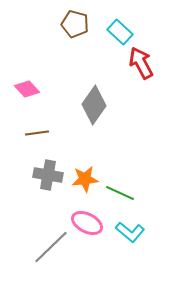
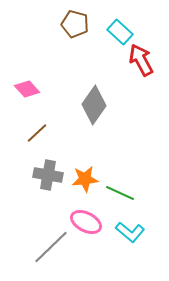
red arrow: moved 3 px up
brown line: rotated 35 degrees counterclockwise
pink ellipse: moved 1 px left, 1 px up
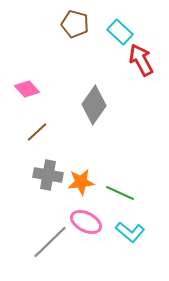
brown line: moved 1 px up
orange star: moved 4 px left, 3 px down
gray line: moved 1 px left, 5 px up
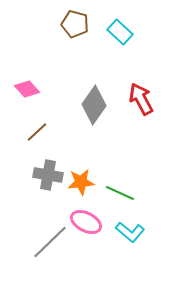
red arrow: moved 39 px down
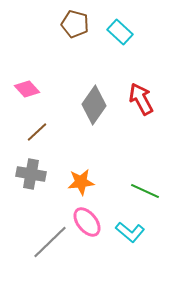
gray cross: moved 17 px left, 1 px up
green line: moved 25 px right, 2 px up
pink ellipse: moved 1 px right; rotated 24 degrees clockwise
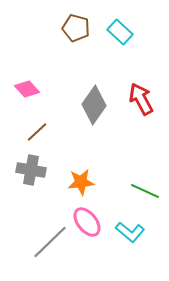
brown pentagon: moved 1 px right, 4 px down
gray cross: moved 4 px up
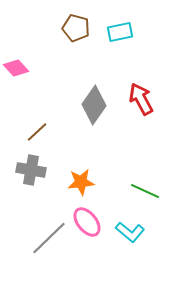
cyan rectangle: rotated 55 degrees counterclockwise
pink diamond: moved 11 px left, 21 px up
gray line: moved 1 px left, 4 px up
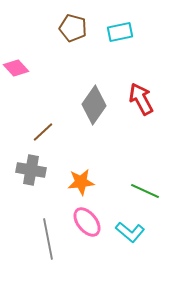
brown pentagon: moved 3 px left
brown line: moved 6 px right
gray line: moved 1 px left, 1 px down; rotated 57 degrees counterclockwise
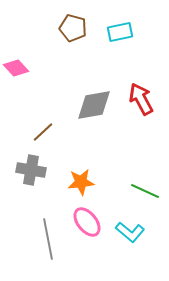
gray diamond: rotated 45 degrees clockwise
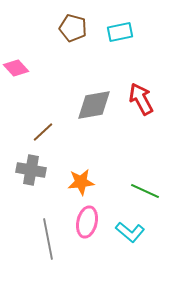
pink ellipse: rotated 52 degrees clockwise
